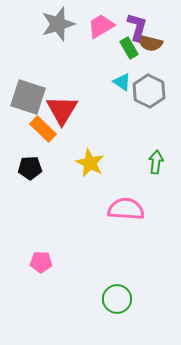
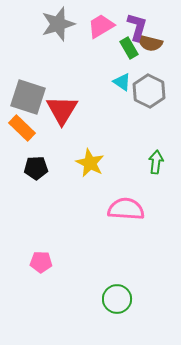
orange rectangle: moved 21 px left, 1 px up
black pentagon: moved 6 px right
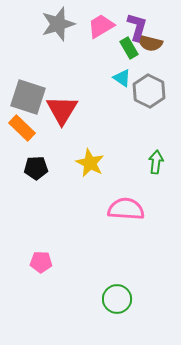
cyan triangle: moved 4 px up
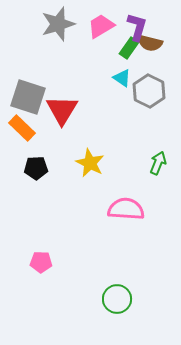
green rectangle: rotated 65 degrees clockwise
green arrow: moved 2 px right, 1 px down; rotated 15 degrees clockwise
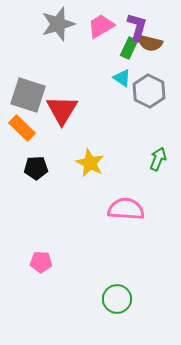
green rectangle: rotated 10 degrees counterclockwise
gray square: moved 2 px up
green arrow: moved 4 px up
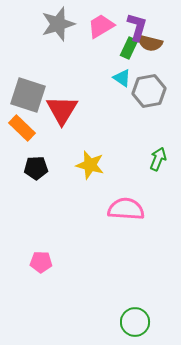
gray hexagon: rotated 24 degrees clockwise
yellow star: moved 2 px down; rotated 12 degrees counterclockwise
green circle: moved 18 px right, 23 px down
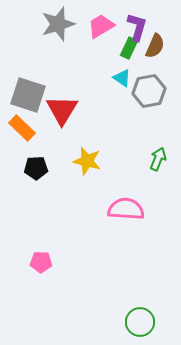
brown semicircle: moved 5 px right, 3 px down; rotated 80 degrees counterclockwise
yellow star: moved 3 px left, 4 px up
green circle: moved 5 px right
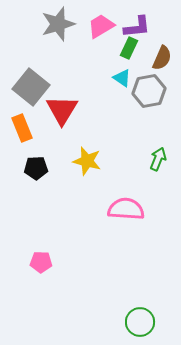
purple L-shape: rotated 68 degrees clockwise
brown semicircle: moved 7 px right, 12 px down
gray square: moved 3 px right, 8 px up; rotated 21 degrees clockwise
orange rectangle: rotated 24 degrees clockwise
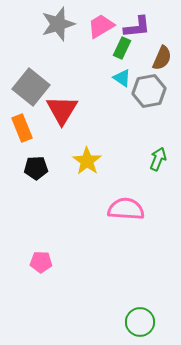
green rectangle: moved 7 px left
yellow star: rotated 20 degrees clockwise
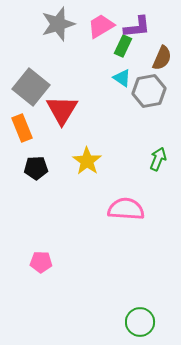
green rectangle: moved 1 px right, 2 px up
